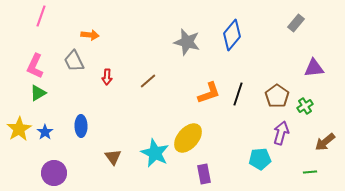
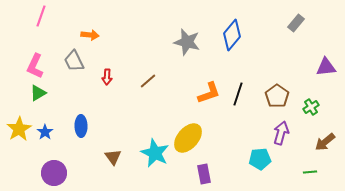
purple triangle: moved 12 px right, 1 px up
green cross: moved 6 px right, 1 px down
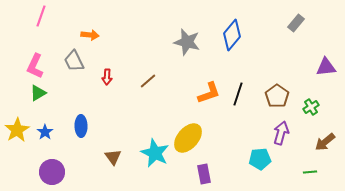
yellow star: moved 2 px left, 1 px down
purple circle: moved 2 px left, 1 px up
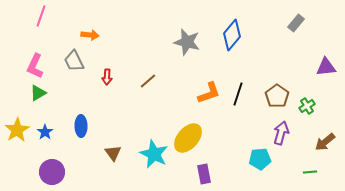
green cross: moved 4 px left, 1 px up
cyan star: moved 1 px left, 1 px down
brown triangle: moved 4 px up
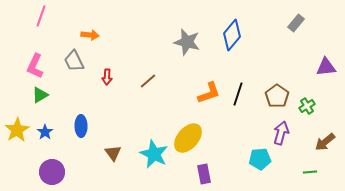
green triangle: moved 2 px right, 2 px down
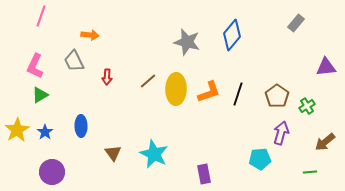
orange L-shape: moved 1 px up
yellow ellipse: moved 12 px left, 49 px up; rotated 40 degrees counterclockwise
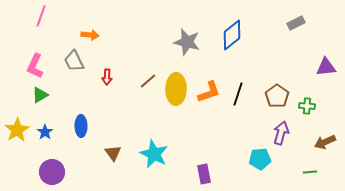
gray rectangle: rotated 24 degrees clockwise
blue diamond: rotated 12 degrees clockwise
green cross: rotated 35 degrees clockwise
brown arrow: rotated 15 degrees clockwise
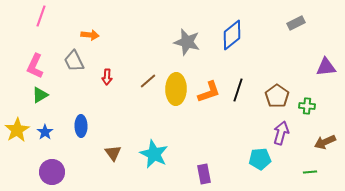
black line: moved 4 px up
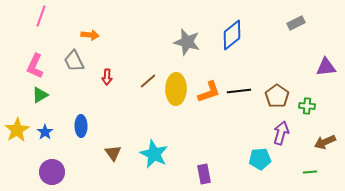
black line: moved 1 px right, 1 px down; rotated 65 degrees clockwise
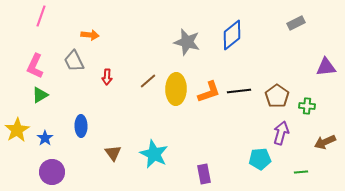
blue star: moved 6 px down
green line: moved 9 px left
